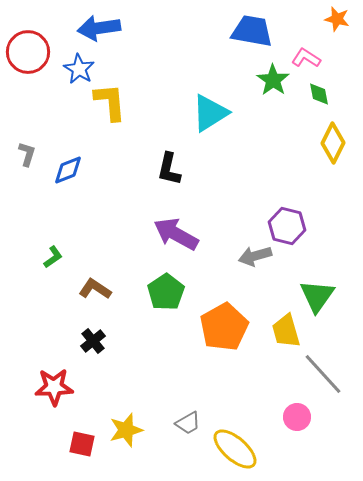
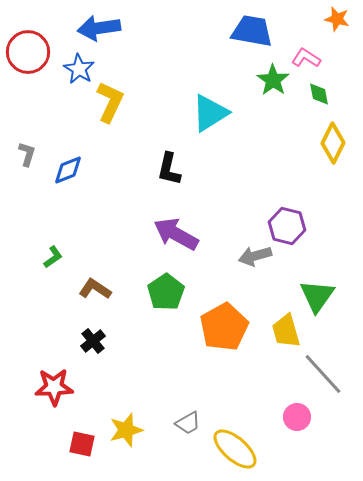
yellow L-shape: rotated 30 degrees clockwise
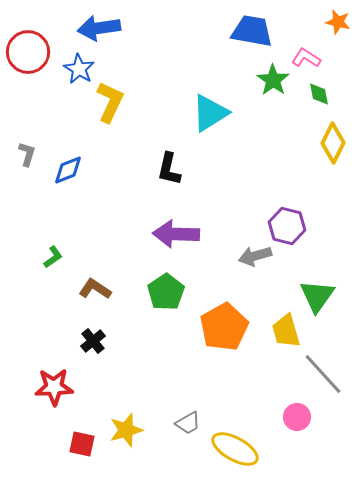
orange star: moved 1 px right, 3 px down
purple arrow: rotated 27 degrees counterclockwise
yellow ellipse: rotated 12 degrees counterclockwise
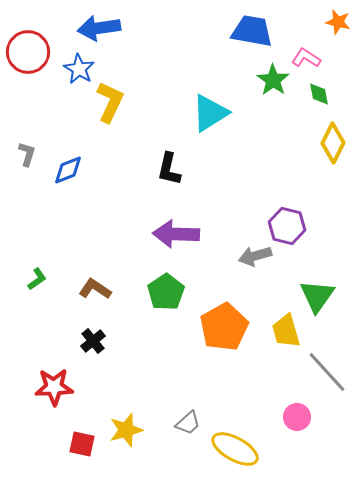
green L-shape: moved 16 px left, 22 px down
gray line: moved 4 px right, 2 px up
gray trapezoid: rotated 12 degrees counterclockwise
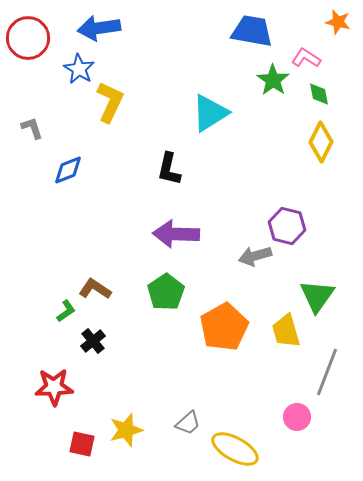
red circle: moved 14 px up
yellow diamond: moved 12 px left, 1 px up
gray L-shape: moved 5 px right, 26 px up; rotated 35 degrees counterclockwise
green L-shape: moved 29 px right, 32 px down
gray line: rotated 63 degrees clockwise
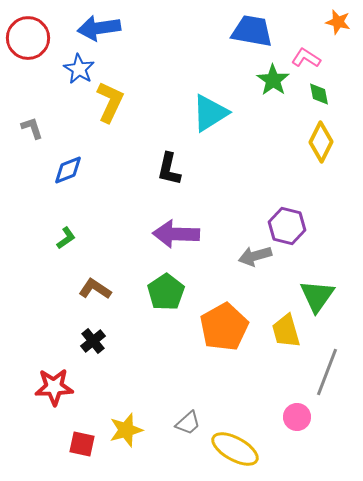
green L-shape: moved 73 px up
